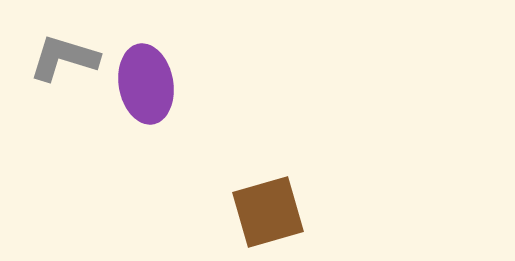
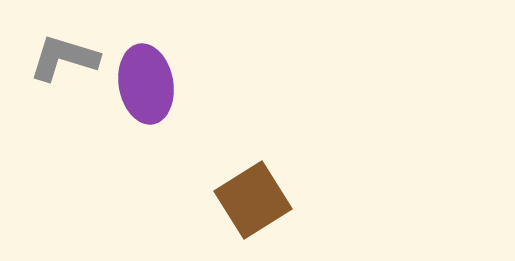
brown square: moved 15 px left, 12 px up; rotated 16 degrees counterclockwise
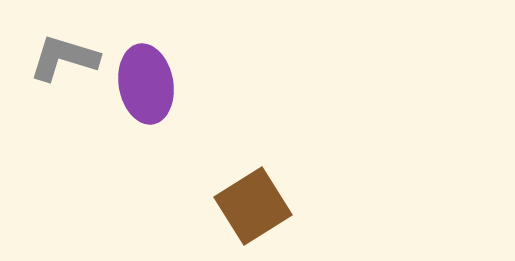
brown square: moved 6 px down
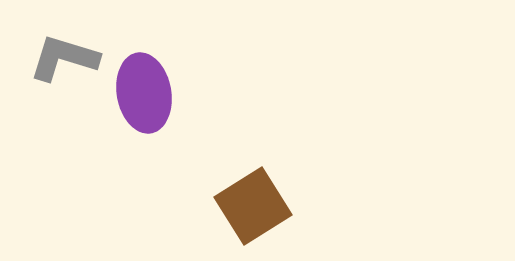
purple ellipse: moved 2 px left, 9 px down
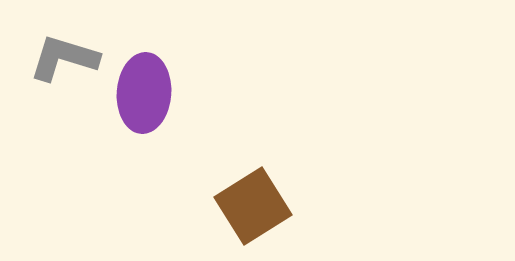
purple ellipse: rotated 14 degrees clockwise
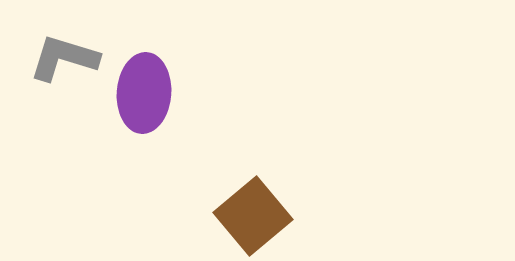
brown square: moved 10 px down; rotated 8 degrees counterclockwise
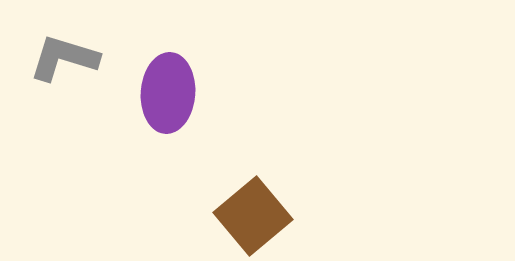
purple ellipse: moved 24 px right
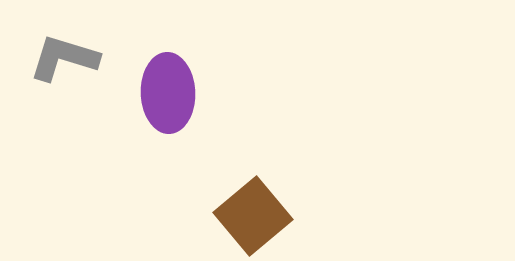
purple ellipse: rotated 6 degrees counterclockwise
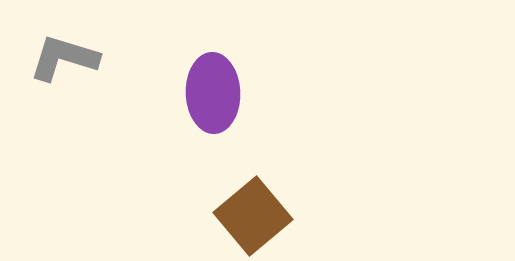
purple ellipse: moved 45 px right
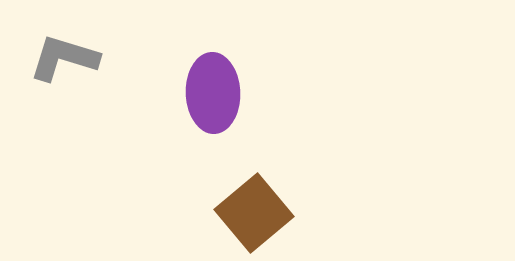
brown square: moved 1 px right, 3 px up
